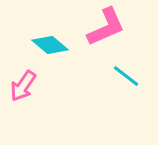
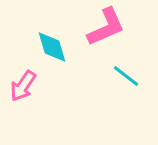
cyan diamond: moved 2 px right, 2 px down; rotated 33 degrees clockwise
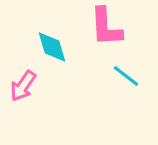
pink L-shape: rotated 111 degrees clockwise
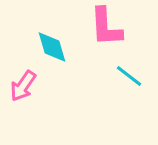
cyan line: moved 3 px right
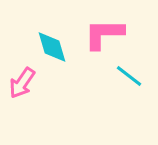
pink L-shape: moved 2 px left, 7 px down; rotated 93 degrees clockwise
pink arrow: moved 1 px left, 3 px up
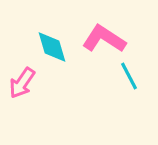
pink L-shape: moved 5 px down; rotated 33 degrees clockwise
cyan line: rotated 24 degrees clockwise
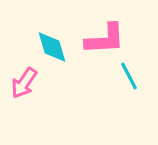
pink L-shape: moved 1 px right; rotated 144 degrees clockwise
pink arrow: moved 2 px right
